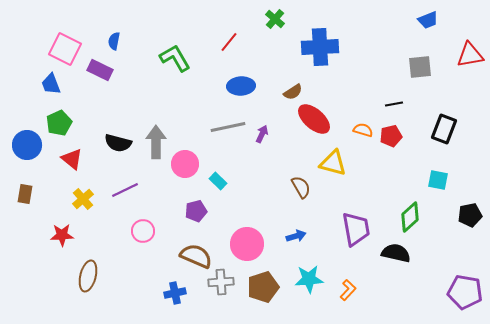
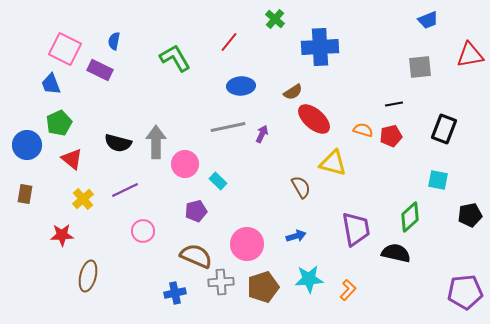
purple pentagon at (465, 292): rotated 16 degrees counterclockwise
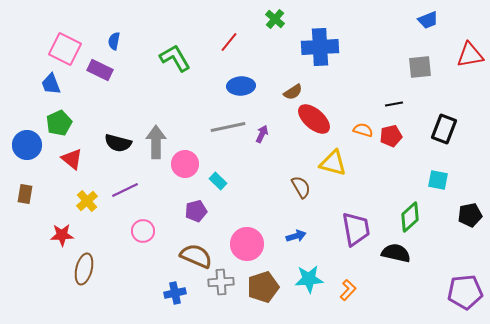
yellow cross at (83, 199): moved 4 px right, 2 px down
brown ellipse at (88, 276): moved 4 px left, 7 px up
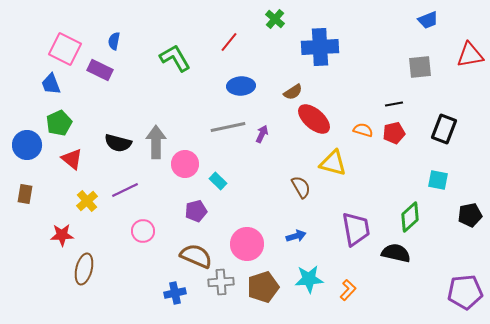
red pentagon at (391, 136): moved 3 px right, 3 px up
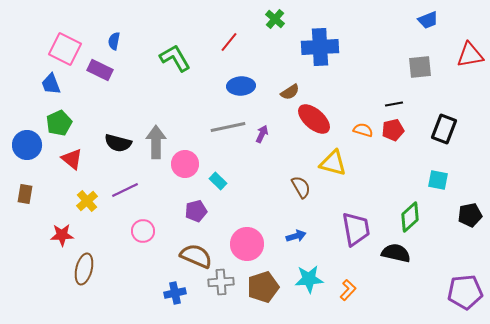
brown semicircle at (293, 92): moved 3 px left
red pentagon at (394, 133): moved 1 px left, 3 px up
